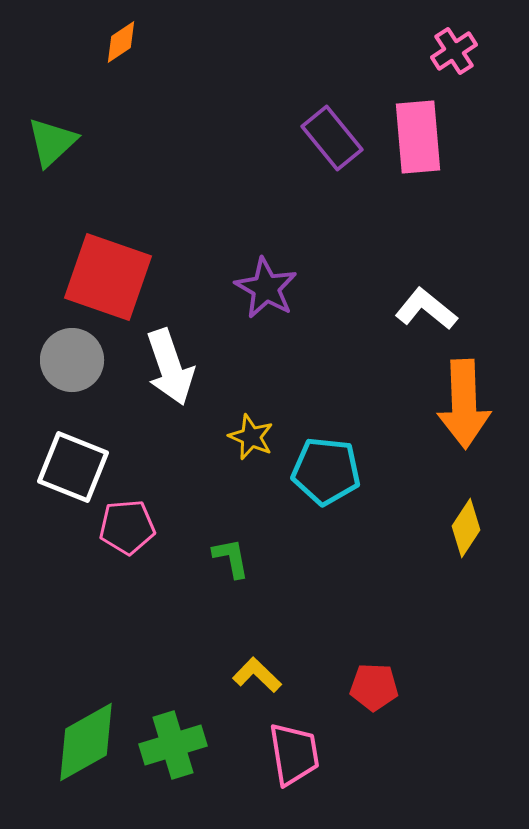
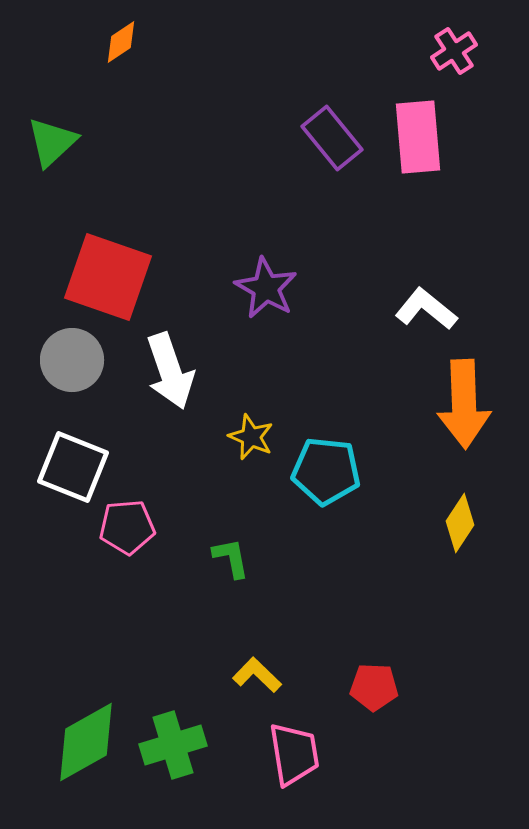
white arrow: moved 4 px down
yellow diamond: moved 6 px left, 5 px up
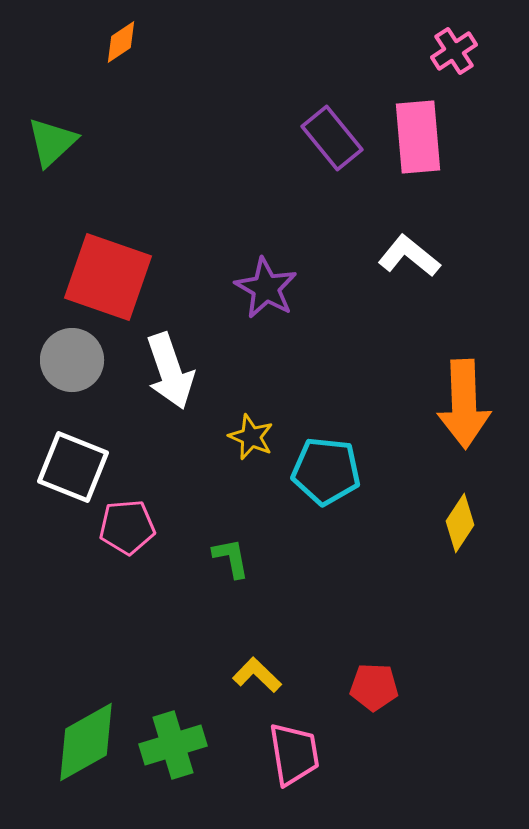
white L-shape: moved 17 px left, 53 px up
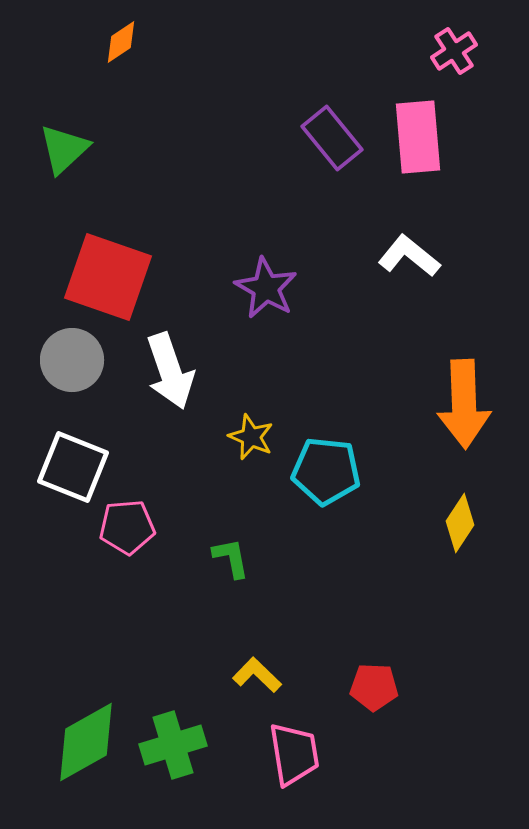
green triangle: moved 12 px right, 7 px down
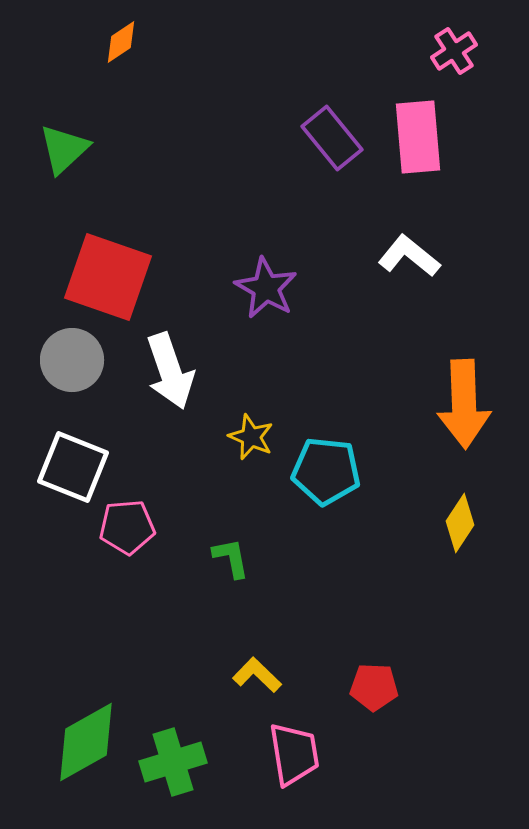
green cross: moved 17 px down
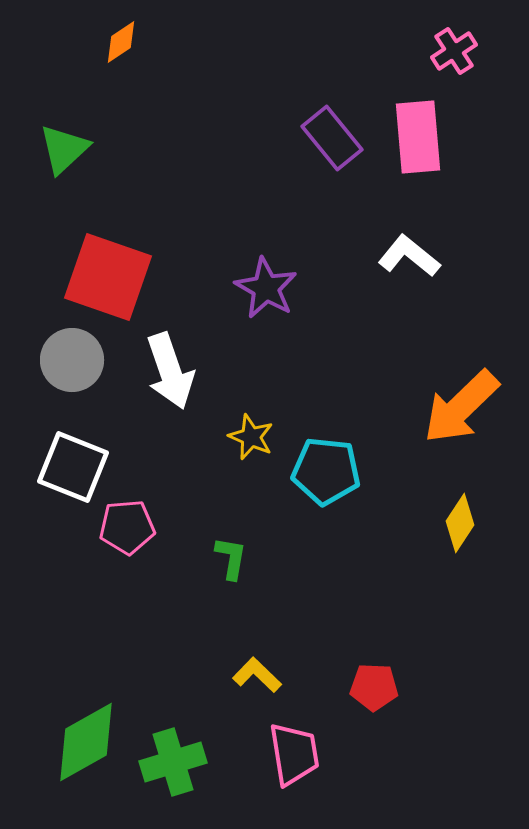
orange arrow: moved 3 px left, 3 px down; rotated 48 degrees clockwise
green L-shape: rotated 21 degrees clockwise
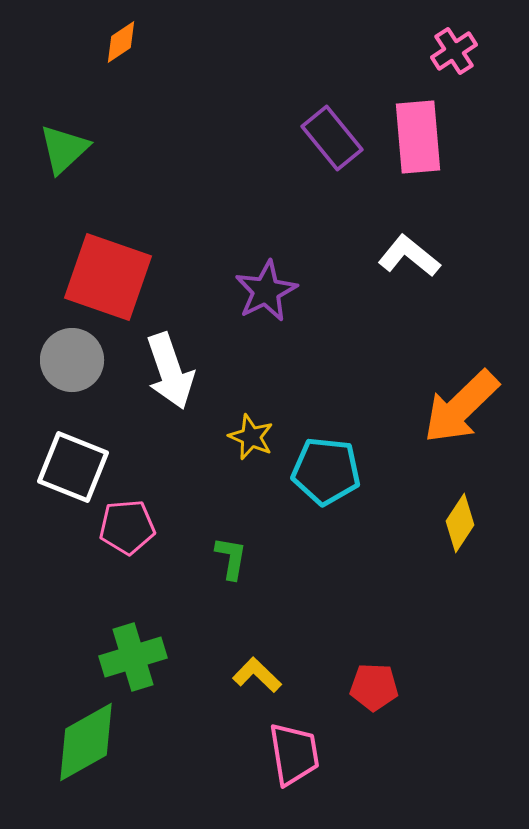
purple star: moved 3 px down; rotated 16 degrees clockwise
green cross: moved 40 px left, 105 px up
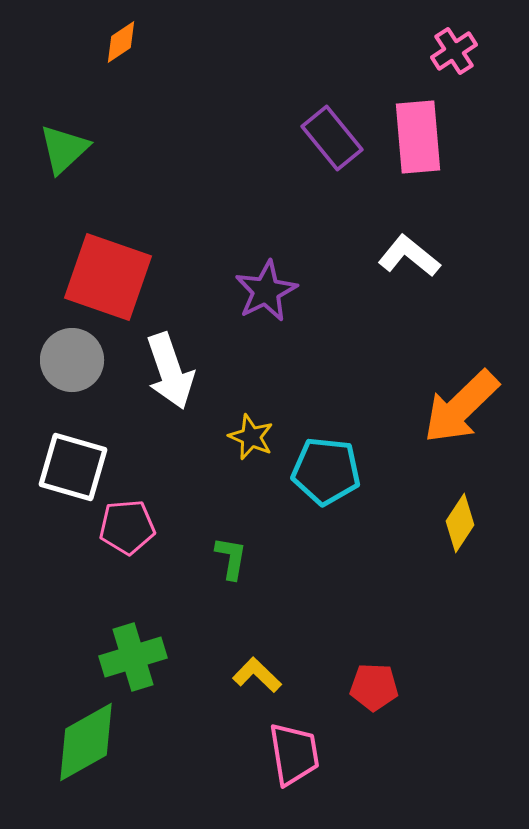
white square: rotated 6 degrees counterclockwise
